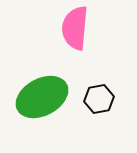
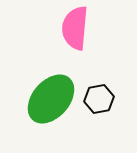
green ellipse: moved 9 px right, 2 px down; rotated 21 degrees counterclockwise
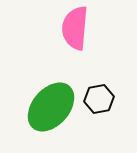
green ellipse: moved 8 px down
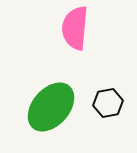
black hexagon: moved 9 px right, 4 px down
